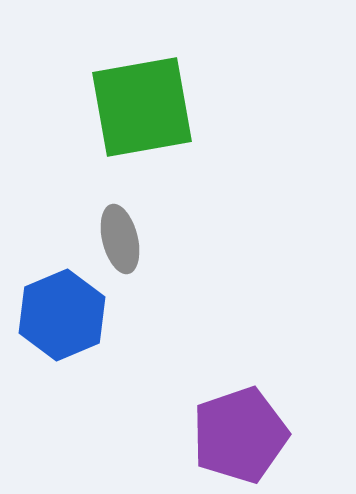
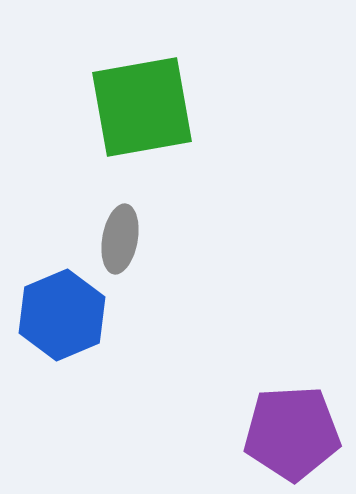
gray ellipse: rotated 24 degrees clockwise
purple pentagon: moved 52 px right, 2 px up; rotated 16 degrees clockwise
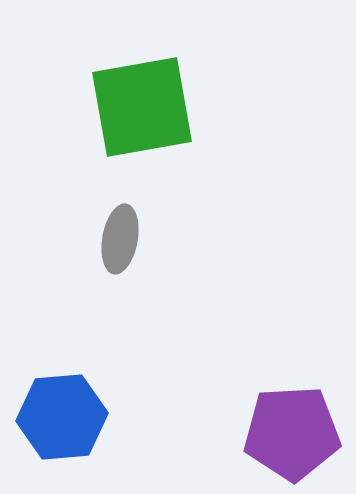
blue hexagon: moved 102 px down; rotated 18 degrees clockwise
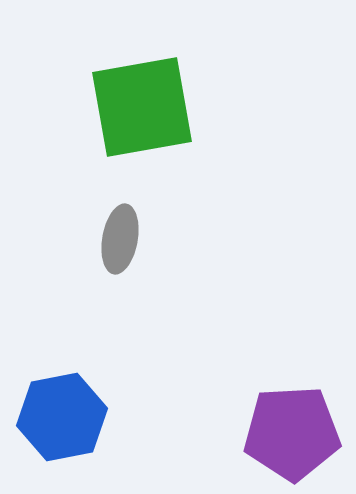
blue hexagon: rotated 6 degrees counterclockwise
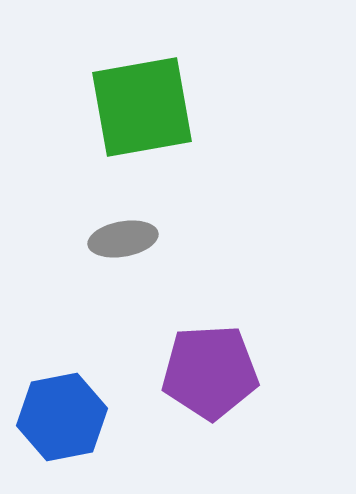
gray ellipse: moved 3 px right; rotated 70 degrees clockwise
purple pentagon: moved 82 px left, 61 px up
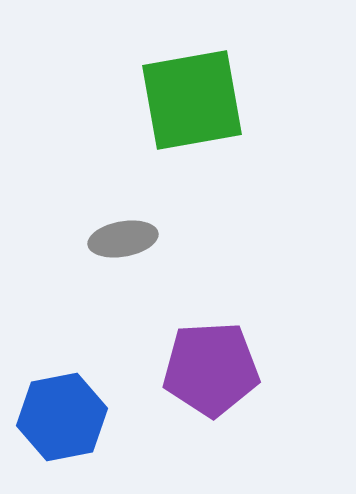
green square: moved 50 px right, 7 px up
purple pentagon: moved 1 px right, 3 px up
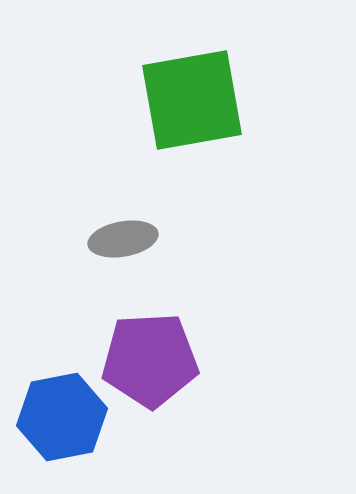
purple pentagon: moved 61 px left, 9 px up
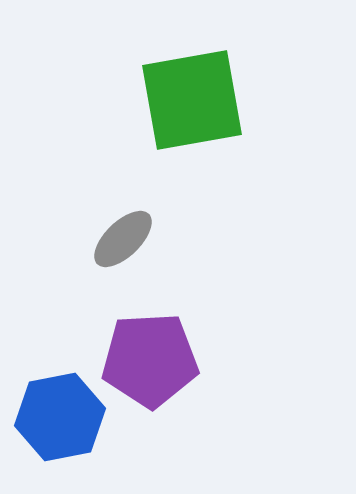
gray ellipse: rotated 34 degrees counterclockwise
blue hexagon: moved 2 px left
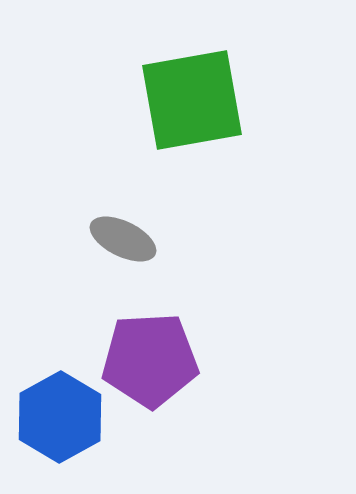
gray ellipse: rotated 70 degrees clockwise
blue hexagon: rotated 18 degrees counterclockwise
